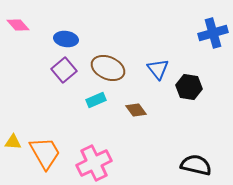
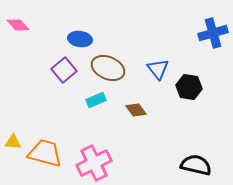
blue ellipse: moved 14 px right
orange trapezoid: rotated 45 degrees counterclockwise
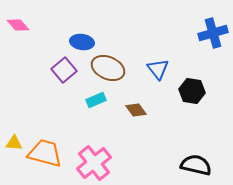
blue ellipse: moved 2 px right, 3 px down
black hexagon: moved 3 px right, 4 px down
yellow triangle: moved 1 px right, 1 px down
pink cross: rotated 12 degrees counterclockwise
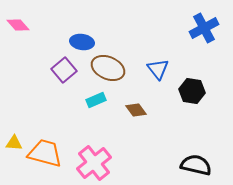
blue cross: moved 9 px left, 5 px up; rotated 12 degrees counterclockwise
